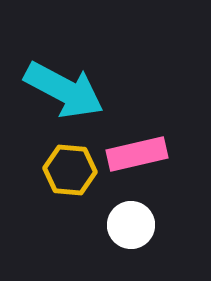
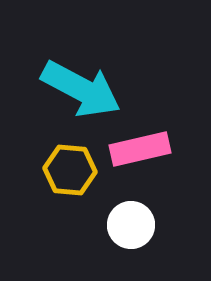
cyan arrow: moved 17 px right, 1 px up
pink rectangle: moved 3 px right, 5 px up
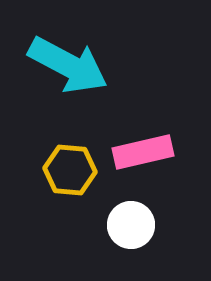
cyan arrow: moved 13 px left, 24 px up
pink rectangle: moved 3 px right, 3 px down
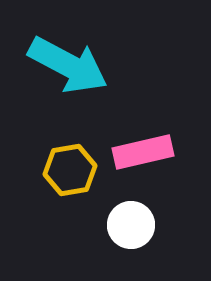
yellow hexagon: rotated 15 degrees counterclockwise
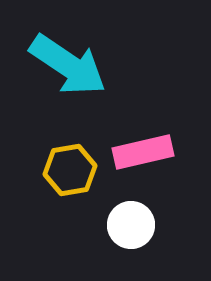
cyan arrow: rotated 6 degrees clockwise
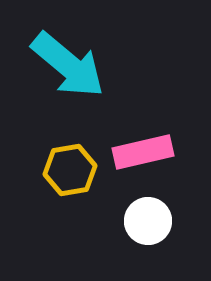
cyan arrow: rotated 6 degrees clockwise
white circle: moved 17 px right, 4 px up
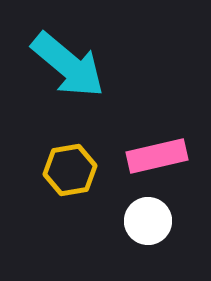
pink rectangle: moved 14 px right, 4 px down
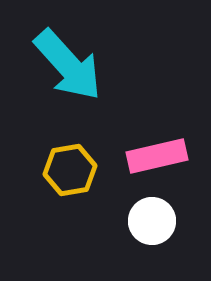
cyan arrow: rotated 8 degrees clockwise
white circle: moved 4 px right
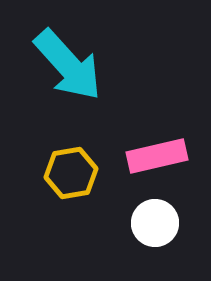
yellow hexagon: moved 1 px right, 3 px down
white circle: moved 3 px right, 2 px down
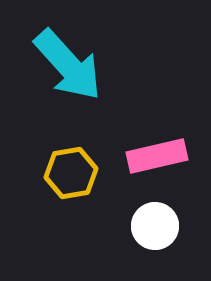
white circle: moved 3 px down
